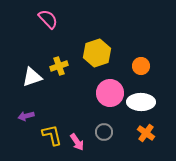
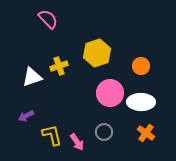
purple arrow: rotated 14 degrees counterclockwise
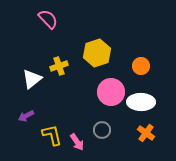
white triangle: moved 2 px down; rotated 20 degrees counterclockwise
pink circle: moved 1 px right, 1 px up
gray circle: moved 2 px left, 2 px up
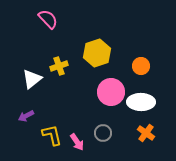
gray circle: moved 1 px right, 3 px down
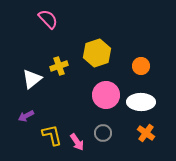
pink circle: moved 5 px left, 3 px down
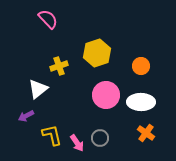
white triangle: moved 6 px right, 10 px down
gray circle: moved 3 px left, 5 px down
pink arrow: moved 1 px down
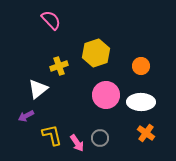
pink semicircle: moved 3 px right, 1 px down
yellow hexagon: moved 1 px left
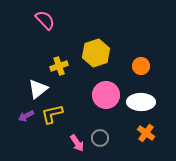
pink semicircle: moved 6 px left
yellow L-shape: moved 21 px up; rotated 90 degrees counterclockwise
